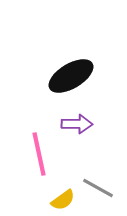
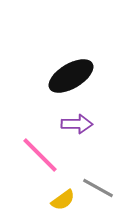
pink line: moved 1 px right, 1 px down; rotated 33 degrees counterclockwise
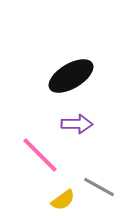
gray line: moved 1 px right, 1 px up
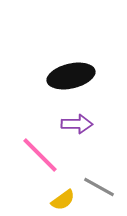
black ellipse: rotated 18 degrees clockwise
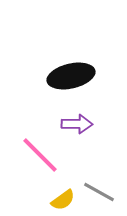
gray line: moved 5 px down
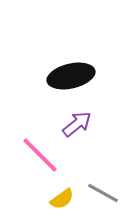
purple arrow: rotated 40 degrees counterclockwise
gray line: moved 4 px right, 1 px down
yellow semicircle: moved 1 px left, 1 px up
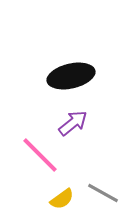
purple arrow: moved 4 px left, 1 px up
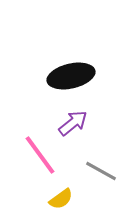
pink line: rotated 9 degrees clockwise
gray line: moved 2 px left, 22 px up
yellow semicircle: moved 1 px left
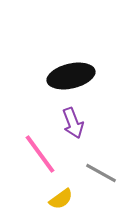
purple arrow: rotated 108 degrees clockwise
pink line: moved 1 px up
gray line: moved 2 px down
